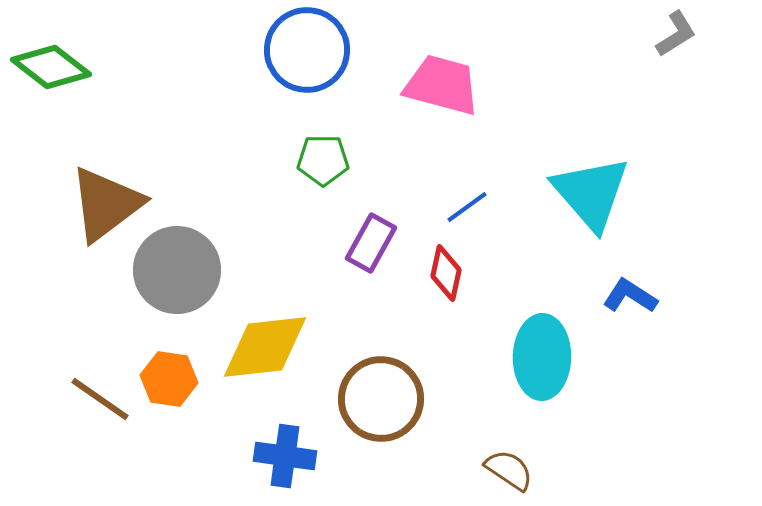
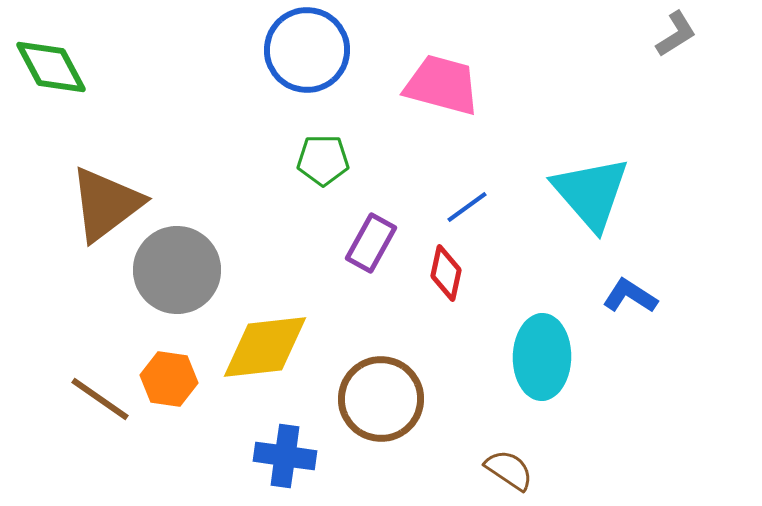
green diamond: rotated 24 degrees clockwise
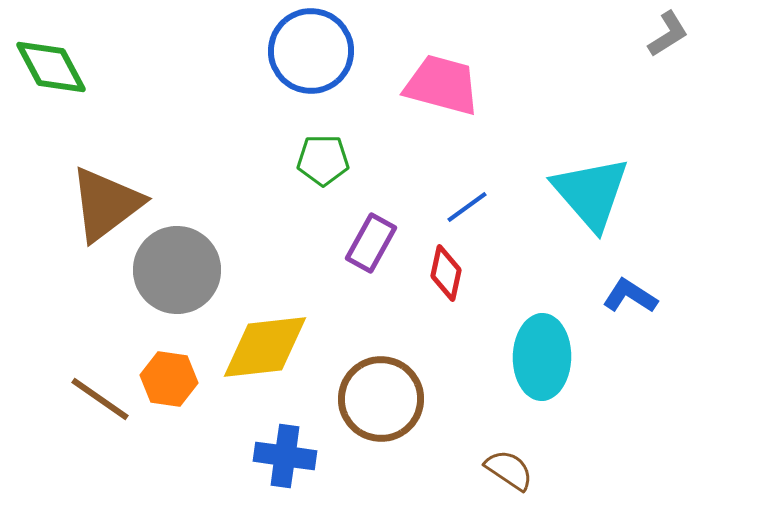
gray L-shape: moved 8 px left
blue circle: moved 4 px right, 1 px down
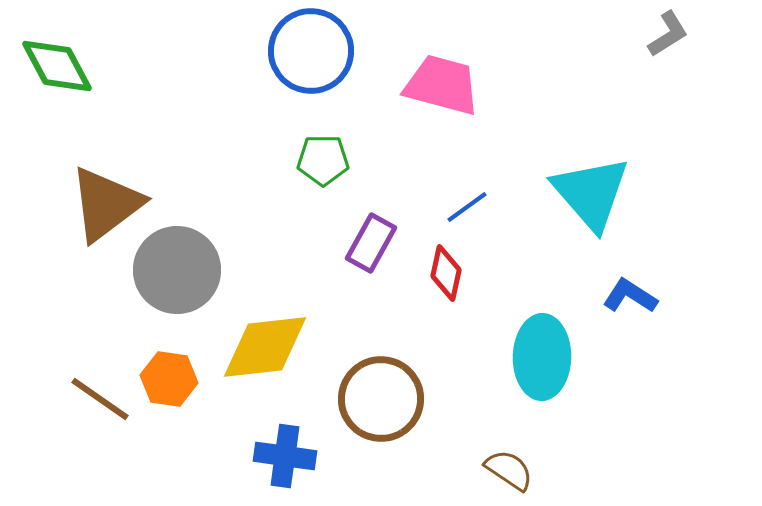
green diamond: moved 6 px right, 1 px up
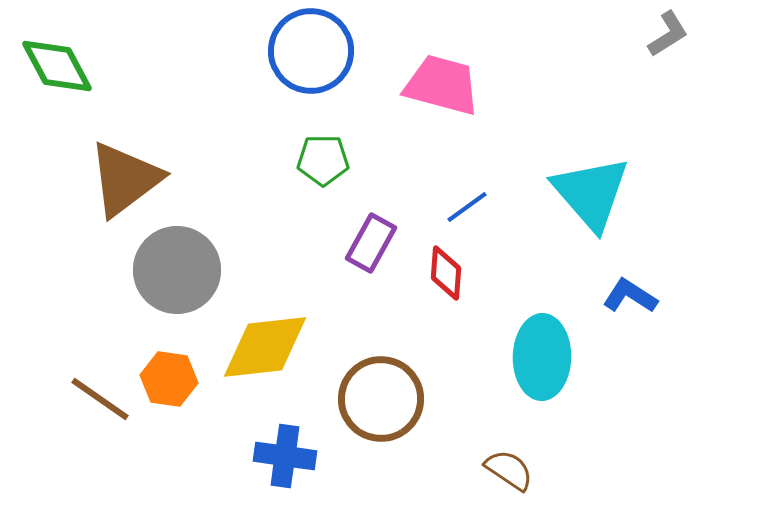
brown triangle: moved 19 px right, 25 px up
red diamond: rotated 8 degrees counterclockwise
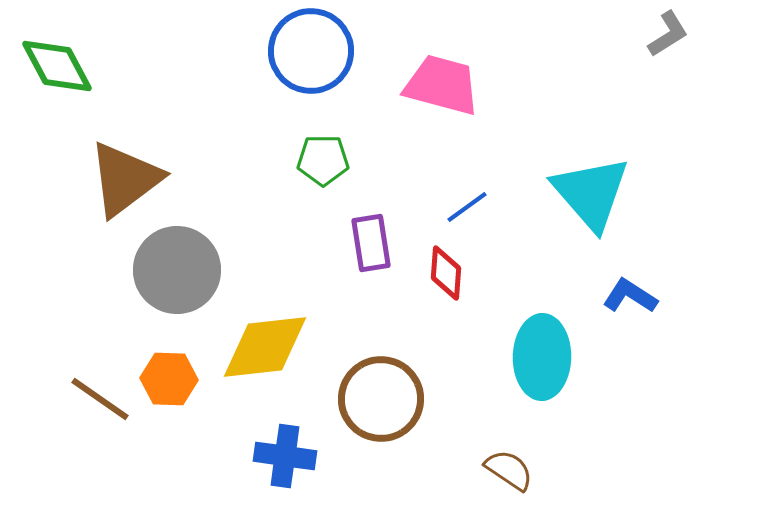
purple rectangle: rotated 38 degrees counterclockwise
orange hexagon: rotated 6 degrees counterclockwise
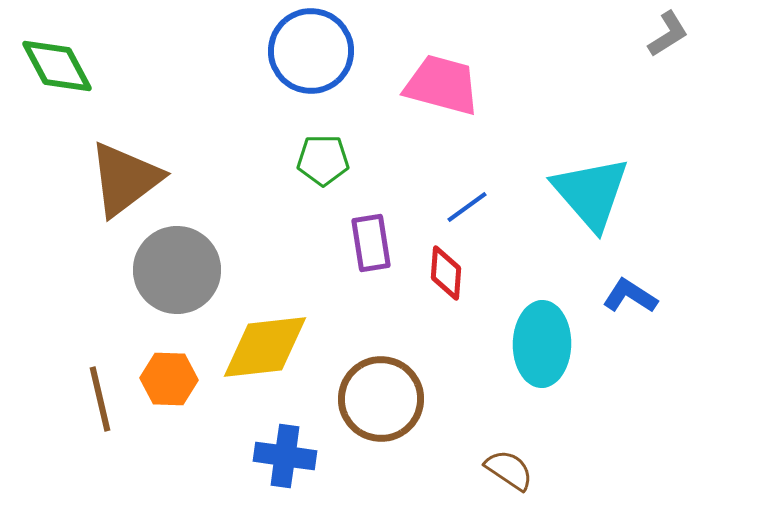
cyan ellipse: moved 13 px up
brown line: rotated 42 degrees clockwise
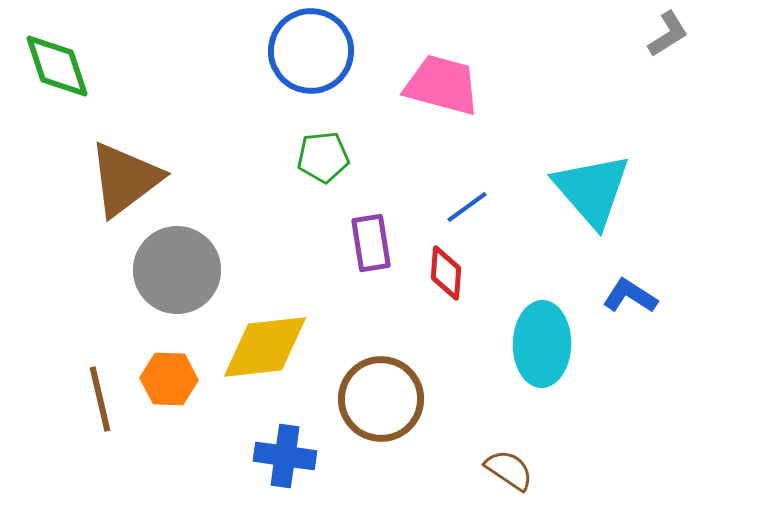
green diamond: rotated 10 degrees clockwise
green pentagon: moved 3 px up; rotated 6 degrees counterclockwise
cyan triangle: moved 1 px right, 3 px up
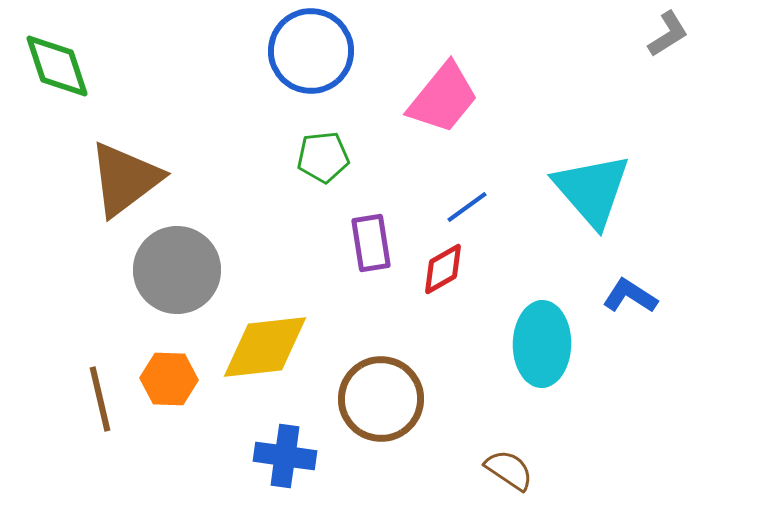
pink trapezoid: moved 1 px right, 13 px down; rotated 114 degrees clockwise
red diamond: moved 3 px left, 4 px up; rotated 56 degrees clockwise
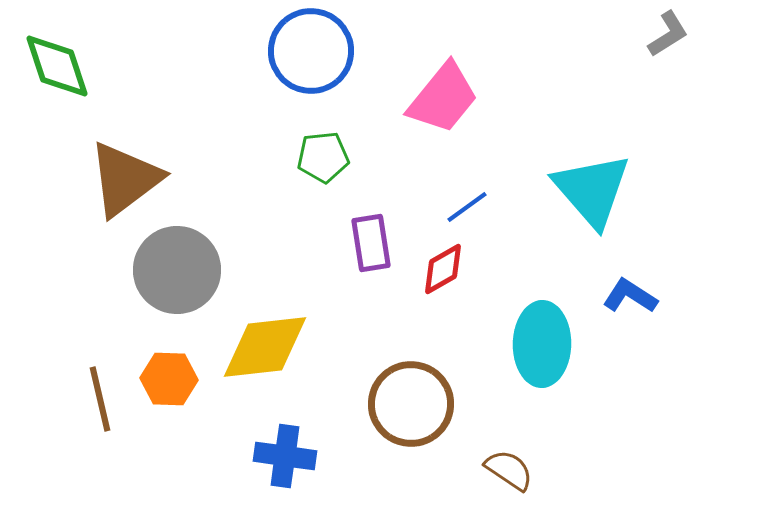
brown circle: moved 30 px right, 5 px down
